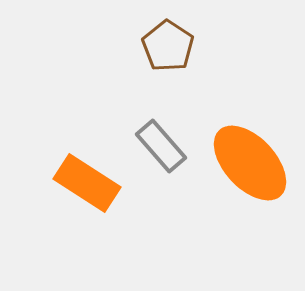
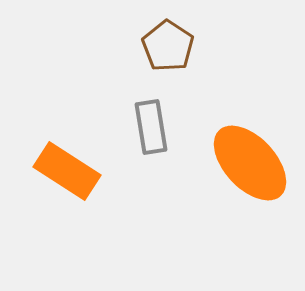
gray rectangle: moved 10 px left, 19 px up; rotated 32 degrees clockwise
orange rectangle: moved 20 px left, 12 px up
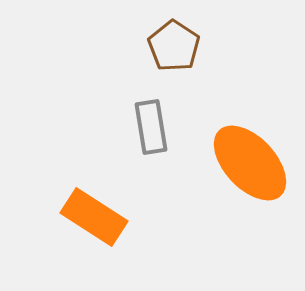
brown pentagon: moved 6 px right
orange rectangle: moved 27 px right, 46 px down
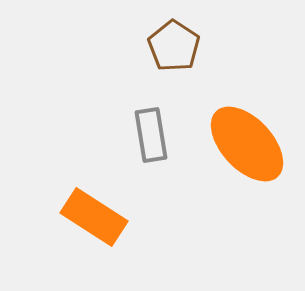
gray rectangle: moved 8 px down
orange ellipse: moved 3 px left, 19 px up
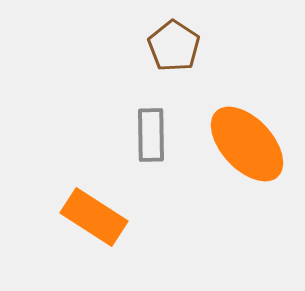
gray rectangle: rotated 8 degrees clockwise
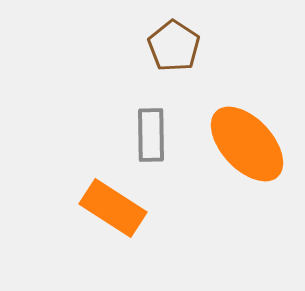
orange rectangle: moved 19 px right, 9 px up
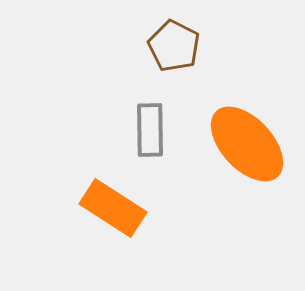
brown pentagon: rotated 6 degrees counterclockwise
gray rectangle: moved 1 px left, 5 px up
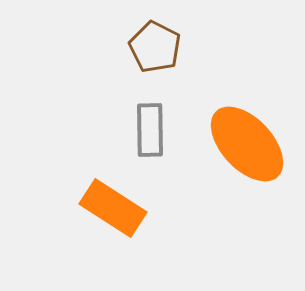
brown pentagon: moved 19 px left, 1 px down
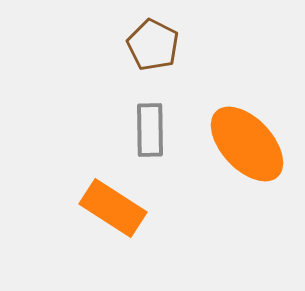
brown pentagon: moved 2 px left, 2 px up
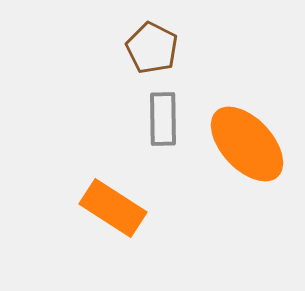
brown pentagon: moved 1 px left, 3 px down
gray rectangle: moved 13 px right, 11 px up
